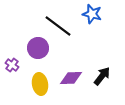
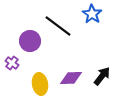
blue star: rotated 18 degrees clockwise
purple circle: moved 8 px left, 7 px up
purple cross: moved 2 px up
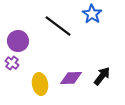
purple circle: moved 12 px left
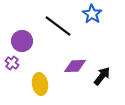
purple circle: moved 4 px right
purple diamond: moved 4 px right, 12 px up
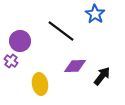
blue star: moved 3 px right
black line: moved 3 px right, 5 px down
purple circle: moved 2 px left
purple cross: moved 1 px left, 2 px up
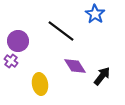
purple circle: moved 2 px left
purple diamond: rotated 60 degrees clockwise
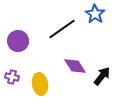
black line: moved 1 px right, 2 px up; rotated 72 degrees counterclockwise
purple cross: moved 1 px right, 16 px down; rotated 24 degrees counterclockwise
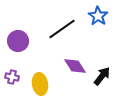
blue star: moved 3 px right, 2 px down
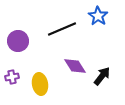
black line: rotated 12 degrees clockwise
purple cross: rotated 24 degrees counterclockwise
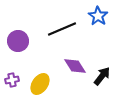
purple cross: moved 3 px down
yellow ellipse: rotated 45 degrees clockwise
